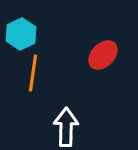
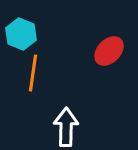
cyan hexagon: rotated 12 degrees counterclockwise
red ellipse: moved 6 px right, 4 px up
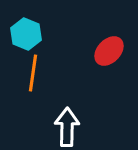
cyan hexagon: moved 5 px right
white arrow: moved 1 px right
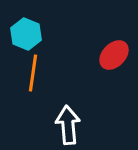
red ellipse: moved 5 px right, 4 px down
white arrow: moved 1 px right, 2 px up; rotated 6 degrees counterclockwise
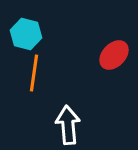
cyan hexagon: rotated 8 degrees counterclockwise
orange line: moved 1 px right
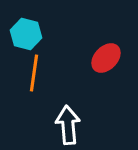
red ellipse: moved 8 px left, 3 px down
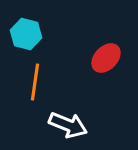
orange line: moved 1 px right, 9 px down
white arrow: rotated 117 degrees clockwise
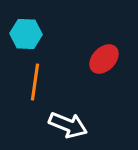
cyan hexagon: rotated 12 degrees counterclockwise
red ellipse: moved 2 px left, 1 px down
